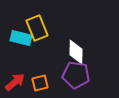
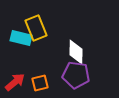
yellow rectangle: moved 1 px left
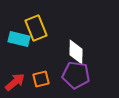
cyan rectangle: moved 2 px left, 1 px down
orange square: moved 1 px right, 4 px up
